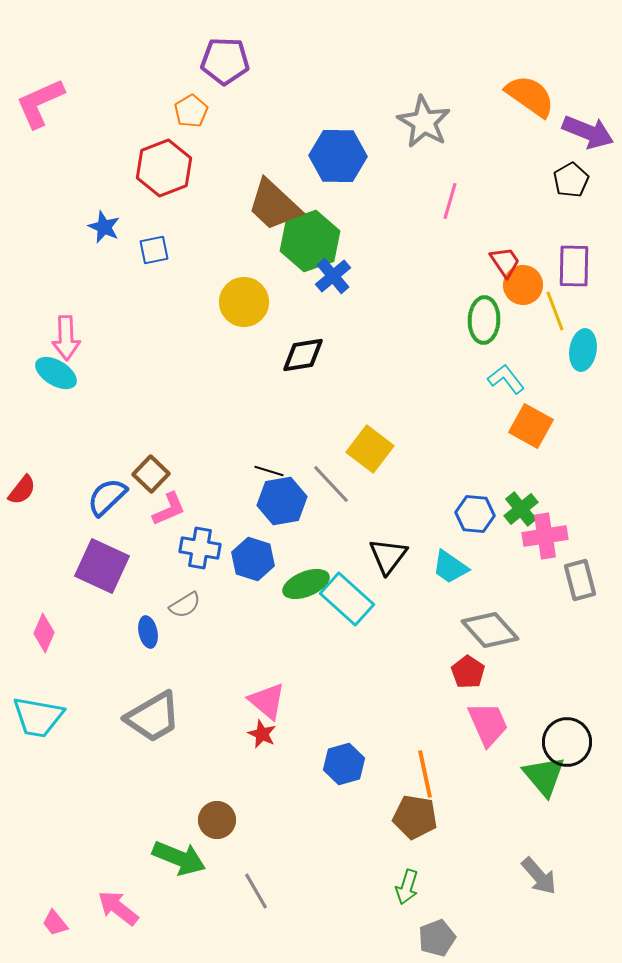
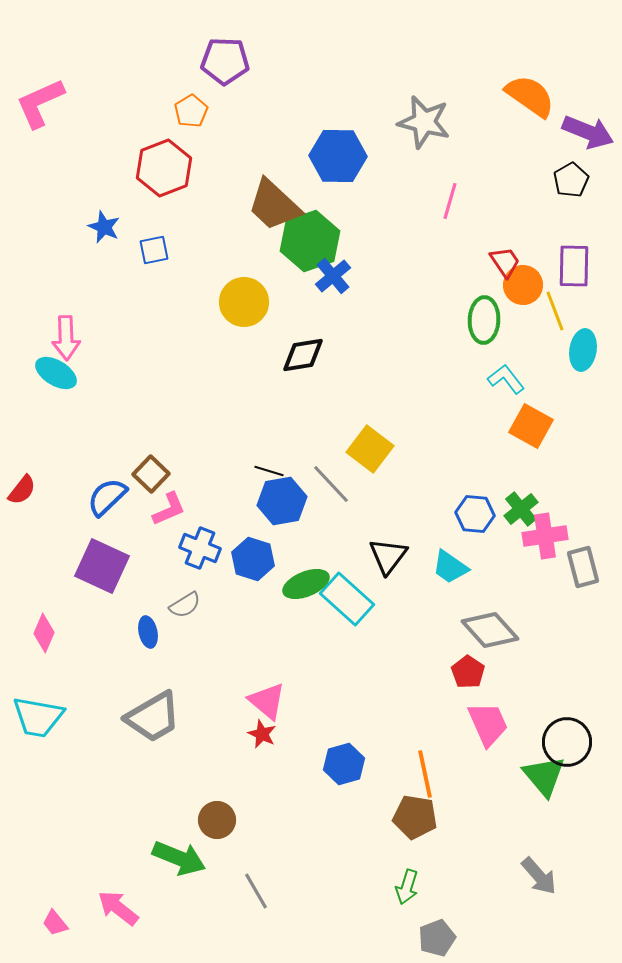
gray star at (424, 122): rotated 16 degrees counterclockwise
blue cross at (200, 548): rotated 12 degrees clockwise
gray rectangle at (580, 580): moved 3 px right, 13 px up
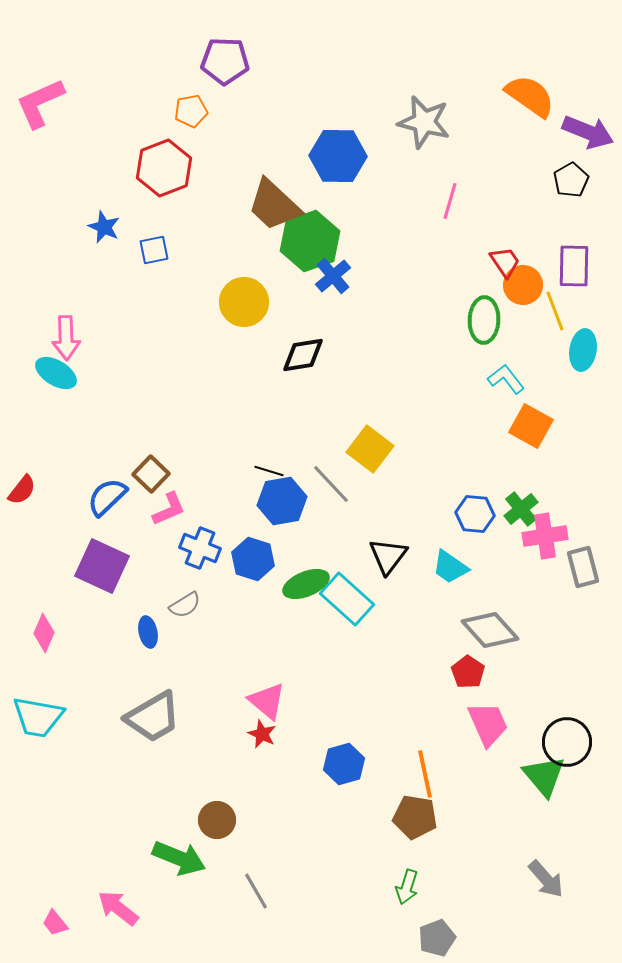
orange pentagon at (191, 111): rotated 20 degrees clockwise
gray arrow at (539, 876): moved 7 px right, 3 px down
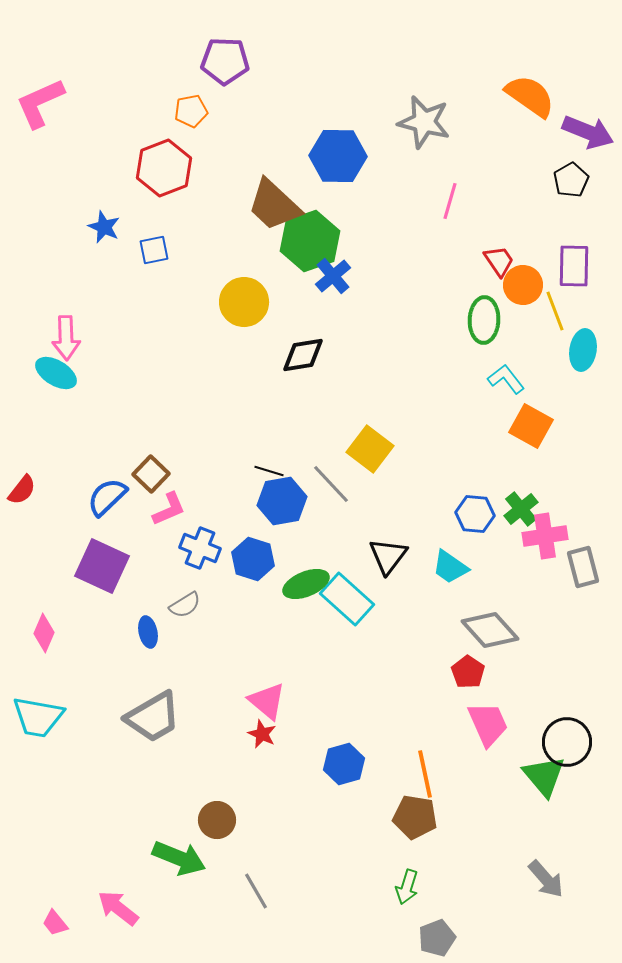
red trapezoid at (505, 262): moved 6 px left, 1 px up
